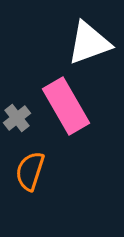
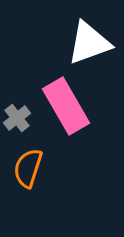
orange semicircle: moved 2 px left, 3 px up
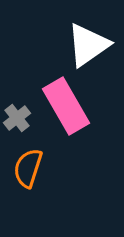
white triangle: moved 1 px left, 2 px down; rotated 15 degrees counterclockwise
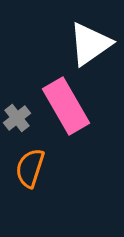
white triangle: moved 2 px right, 1 px up
orange semicircle: moved 2 px right
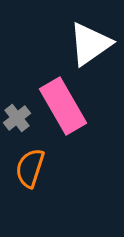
pink rectangle: moved 3 px left
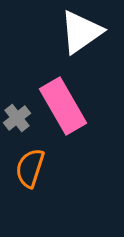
white triangle: moved 9 px left, 12 px up
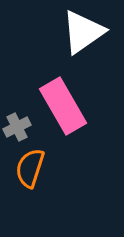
white triangle: moved 2 px right
gray cross: moved 9 px down; rotated 12 degrees clockwise
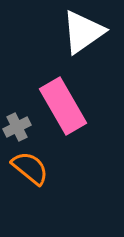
orange semicircle: rotated 111 degrees clockwise
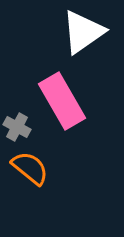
pink rectangle: moved 1 px left, 5 px up
gray cross: rotated 36 degrees counterclockwise
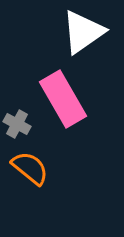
pink rectangle: moved 1 px right, 2 px up
gray cross: moved 3 px up
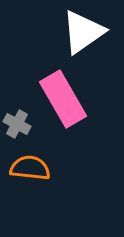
orange semicircle: rotated 33 degrees counterclockwise
